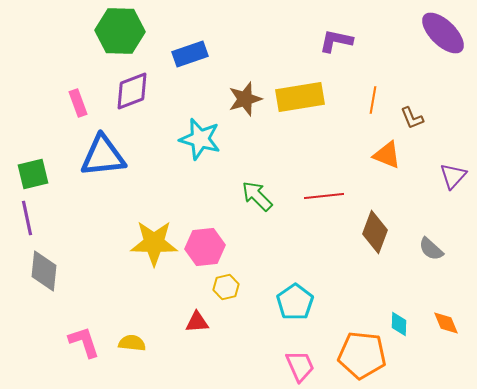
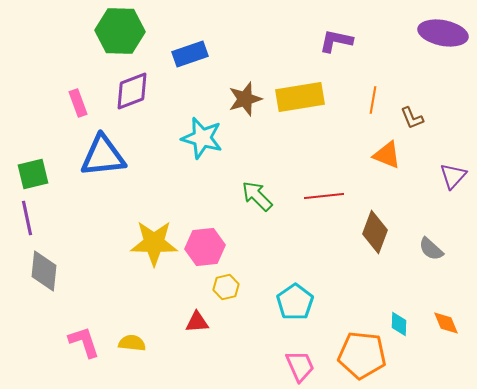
purple ellipse: rotated 33 degrees counterclockwise
cyan star: moved 2 px right, 1 px up
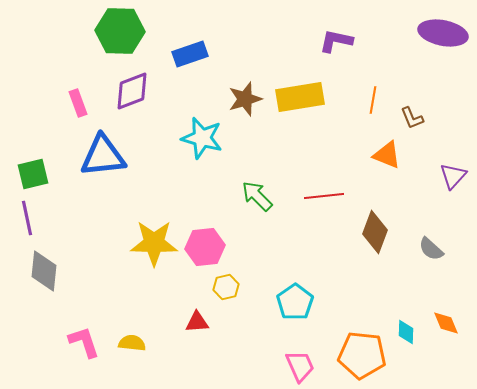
cyan diamond: moved 7 px right, 8 px down
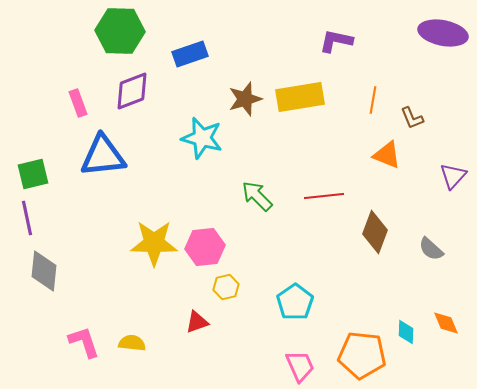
red triangle: rotated 15 degrees counterclockwise
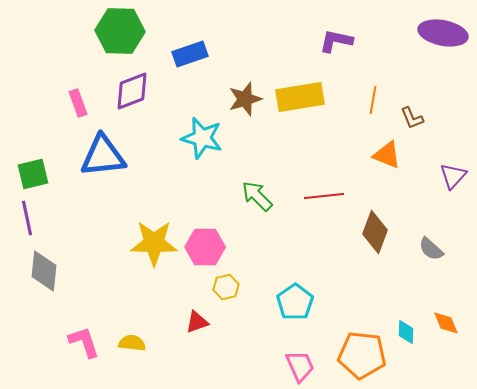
pink hexagon: rotated 6 degrees clockwise
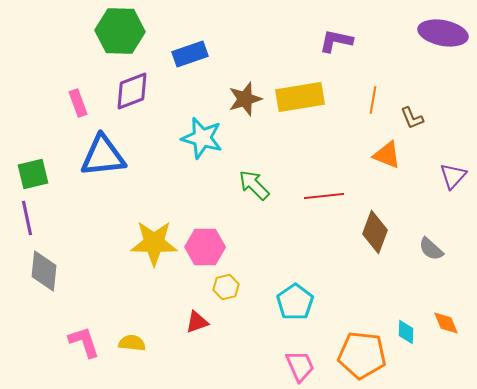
green arrow: moved 3 px left, 11 px up
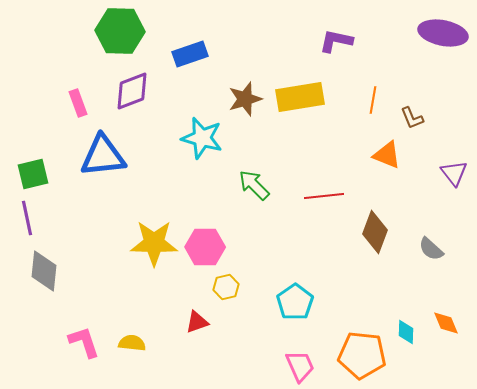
purple triangle: moved 1 px right, 3 px up; rotated 20 degrees counterclockwise
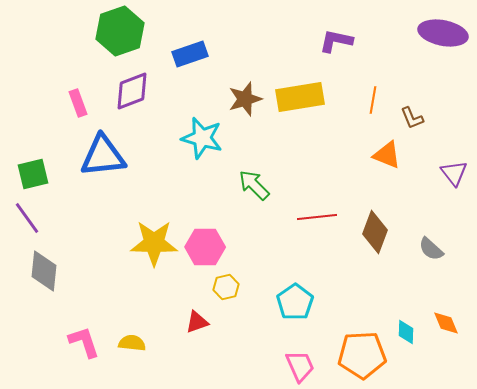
green hexagon: rotated 21 degrees counterclockwise
red line: moved 7 px left, 21 px down
purple line: rotated 24 degrees counterclockwise
orange pentagon: rotated 9 degrees counterclockwise
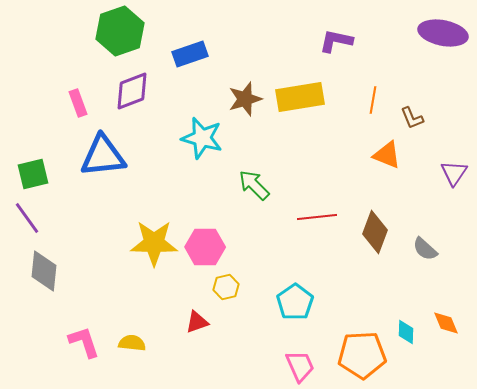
purple triangle: rotated 12 degrees clockwise
gray semicircle: moved 6 px left
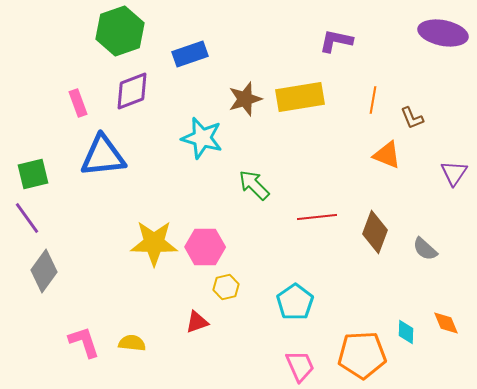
gray diamond: rotated 30 degrees clockwise
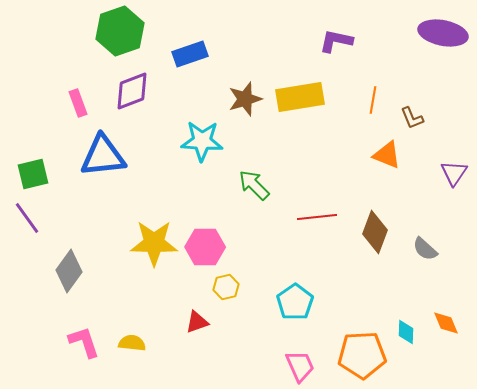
cyan star: moved 3 px down; rotated 12 degrees counterclockwise
gray diamond: moved 25 px right
